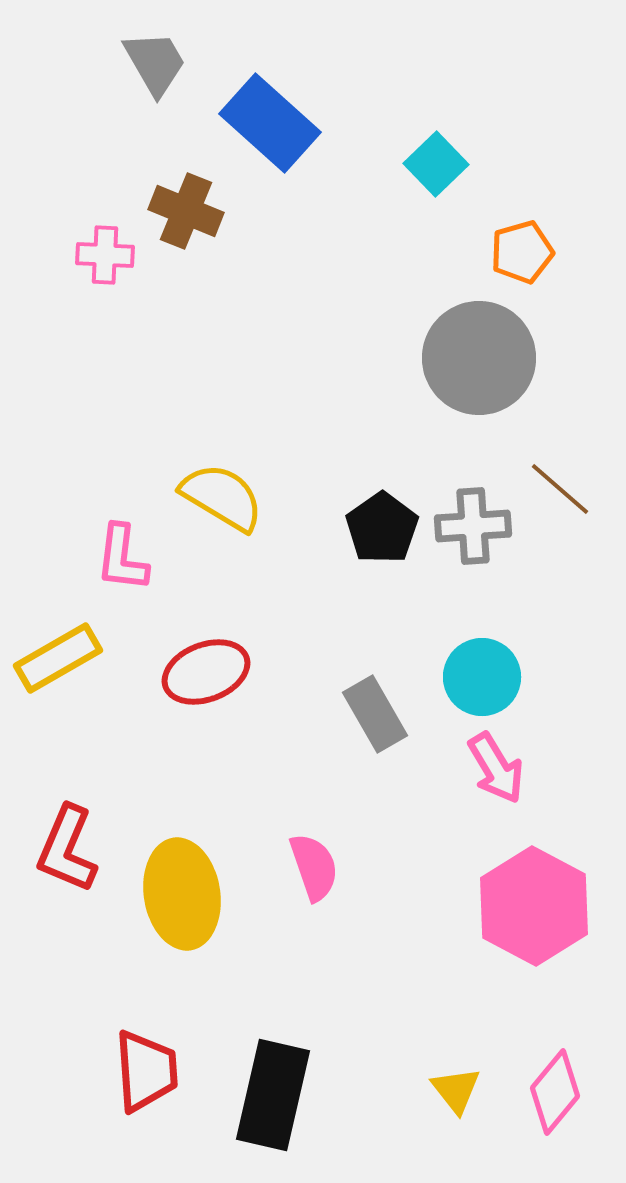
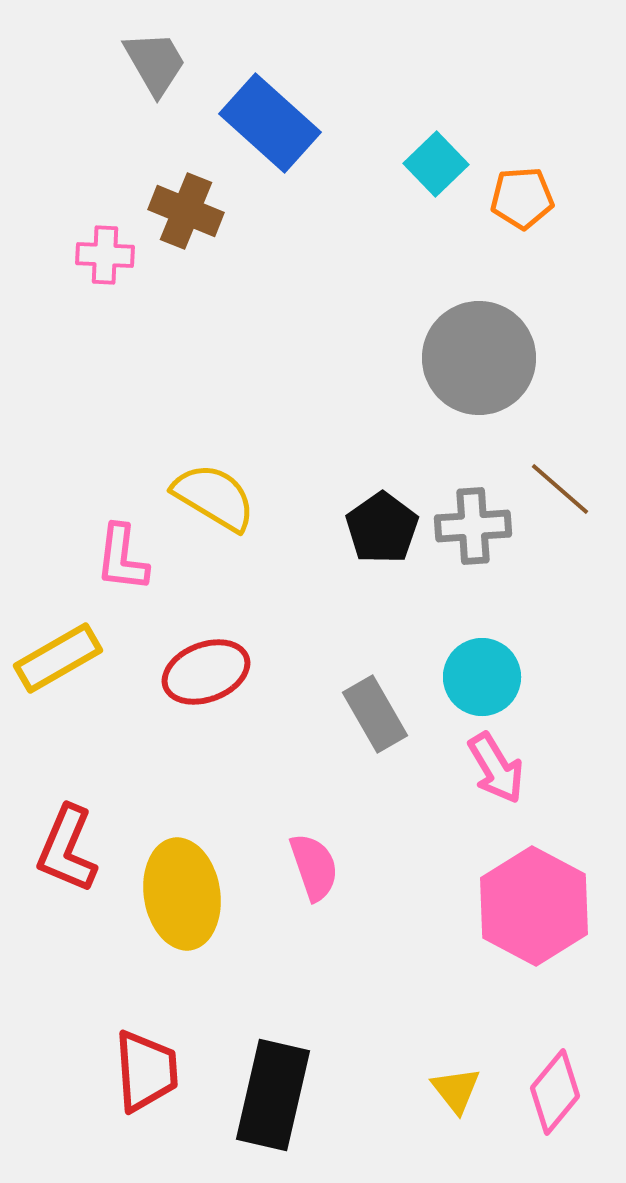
orange pentagon: moved 54 px up; rotated 12 degrees clockwise
yellow semicircle: moved 8 px left
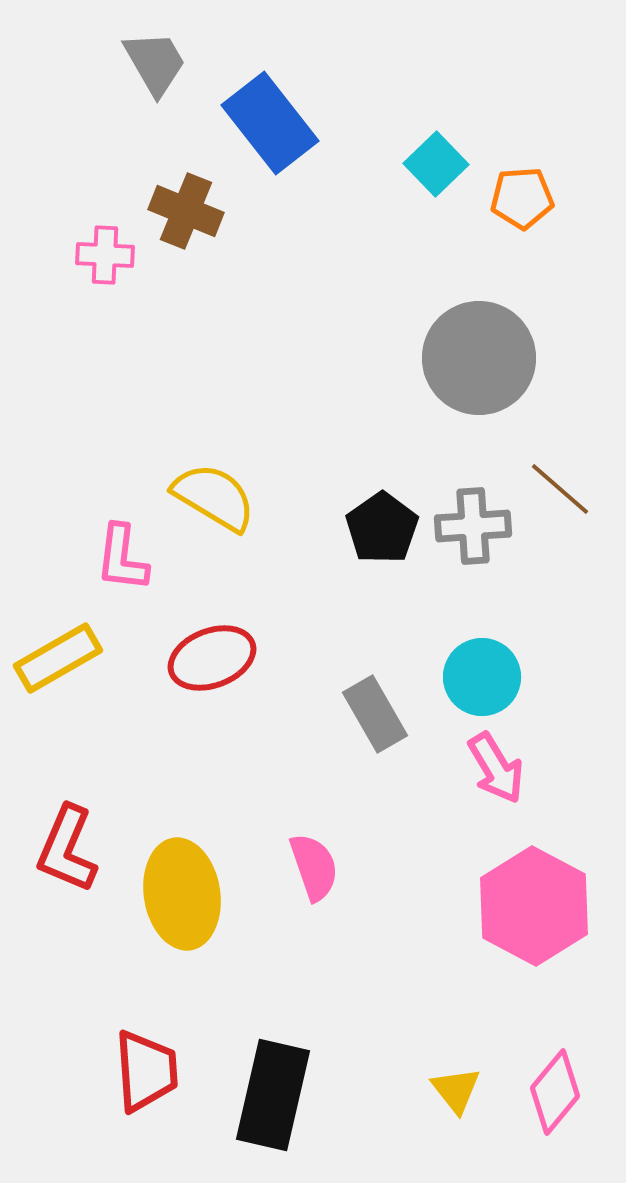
blue rectangle: rotated 10 degrees clockwise
red ellipse: moved 6 px right, 14 px up
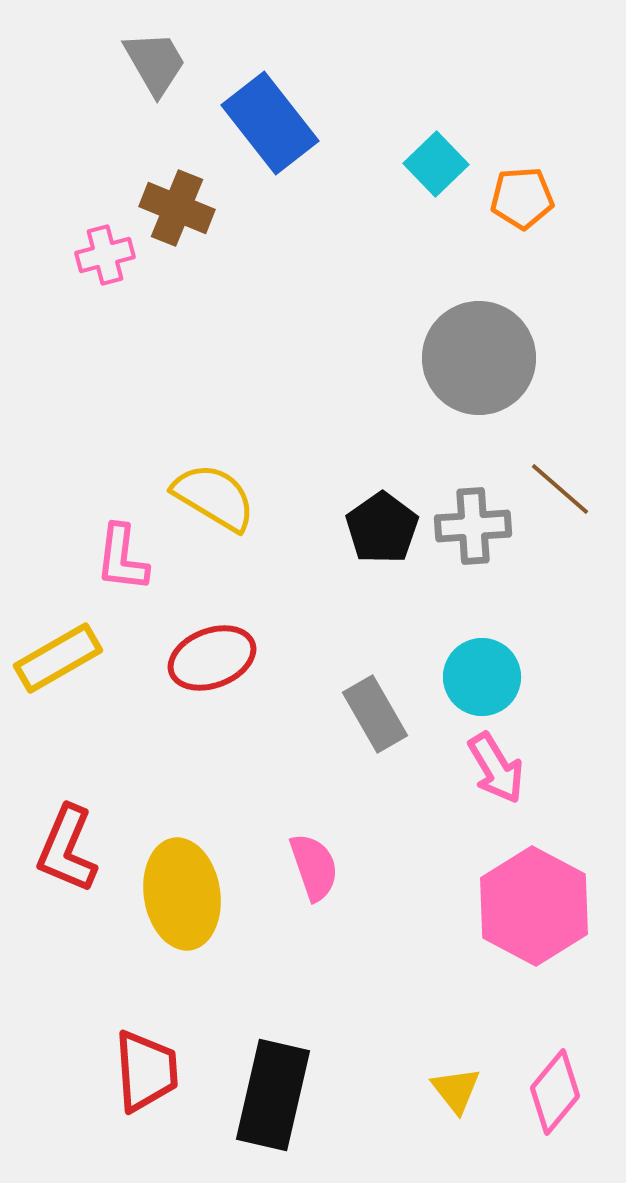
brown cross: moved 9 px left, 3 px up
pink cross: rotated 18 degrees counterclockwise
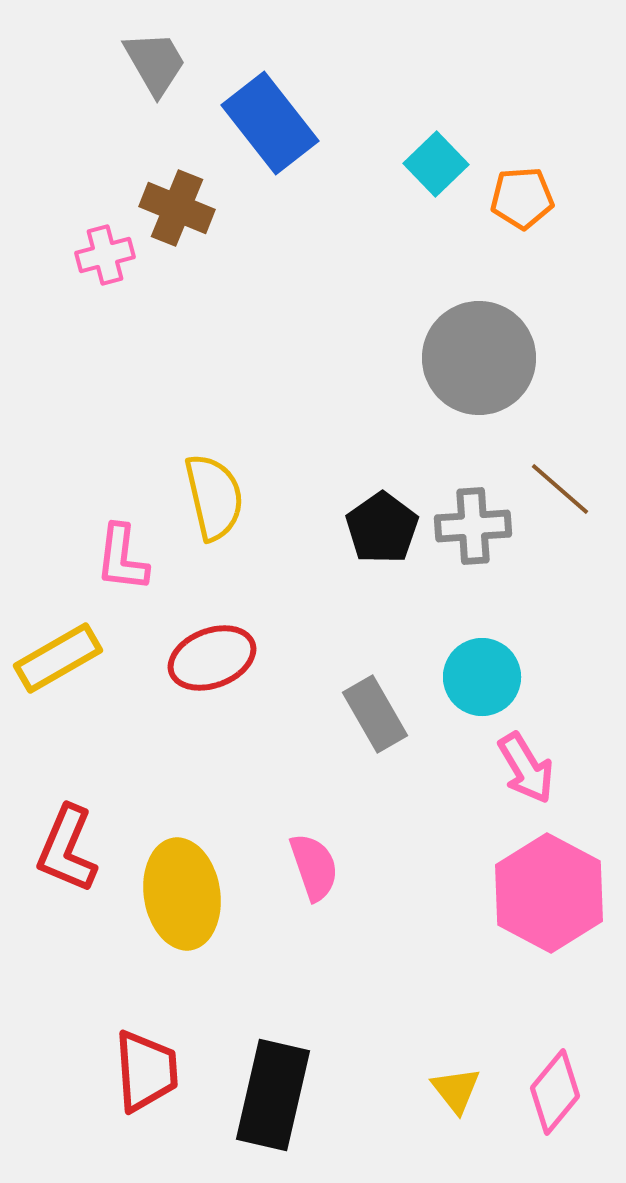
yellow semicircle: rotated 46 degrees clockwise
pink arrow: moved 30 px right
pink hexagon: moved 15 px right, 13 px up
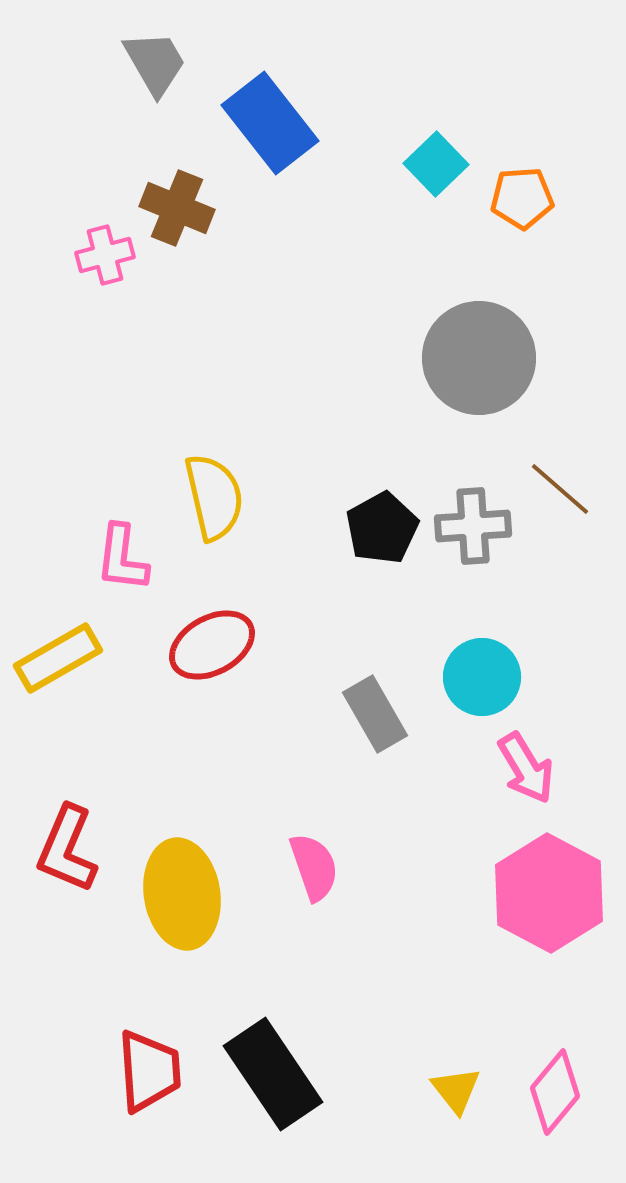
black pentagon: rotated 6 degrees clockwise
red ellipse: moved 13 px up; rotated 8 degrees counterclockwise
red trapezoid: moved 3 px right
black rectangle: moved 21 px up; rotated 47 degrees counterclockwise
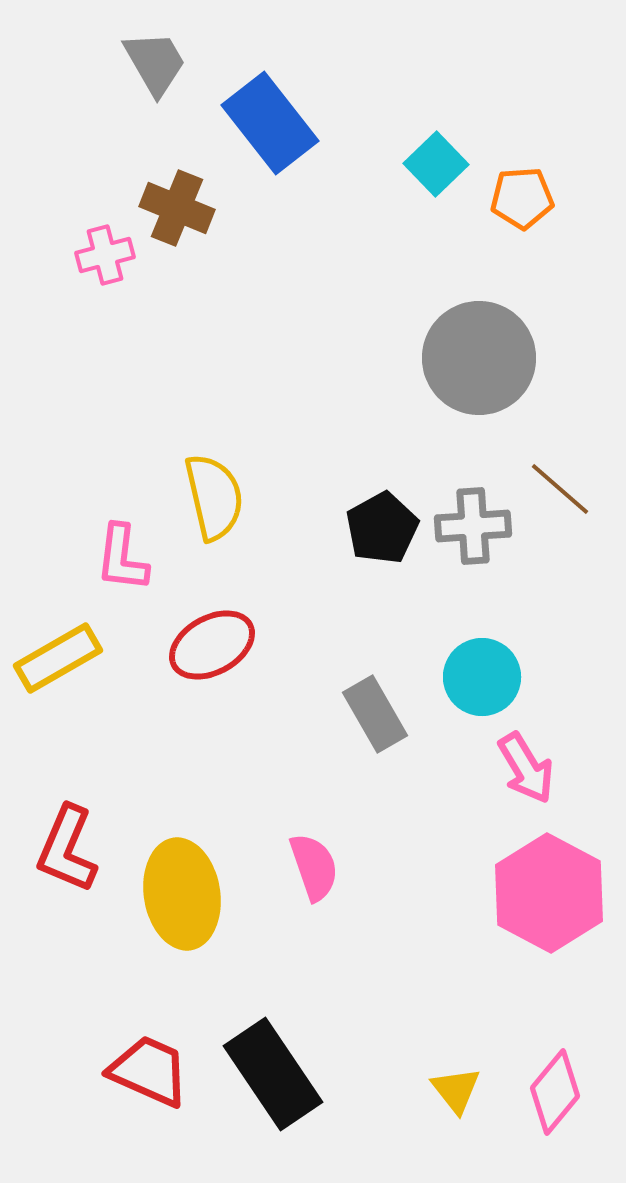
red trapezoid: rotated 62 degrees counterclockwise
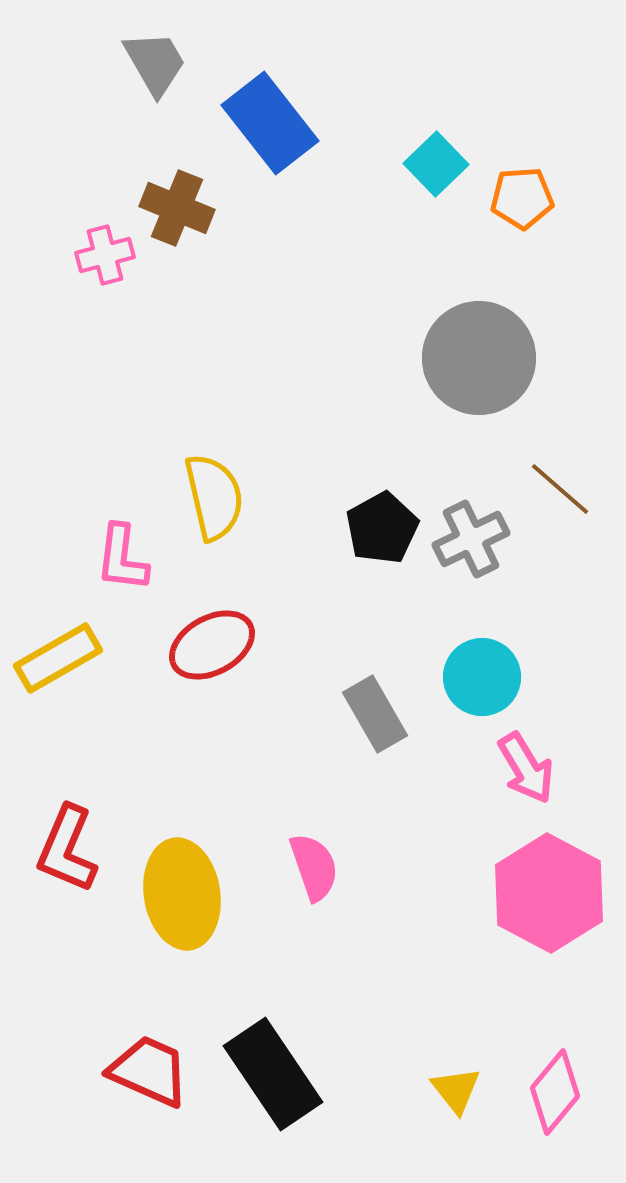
gray cross: moved 2 px left, 13 px down; rotated 22 degrees counterclockwise
